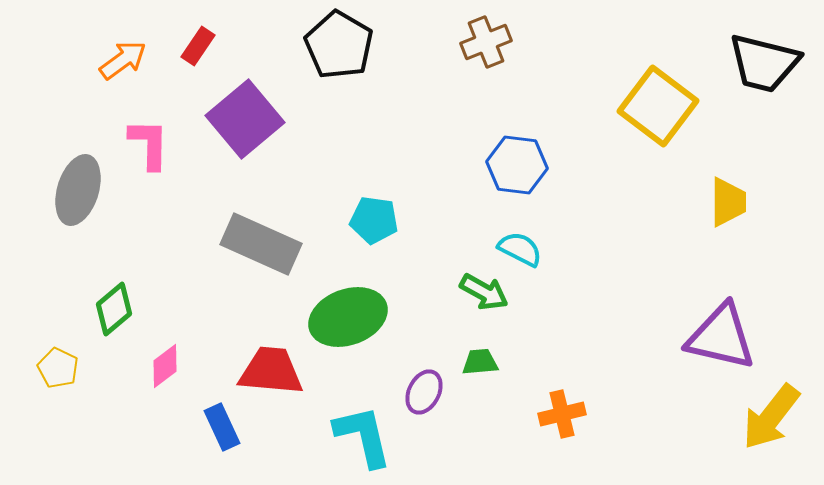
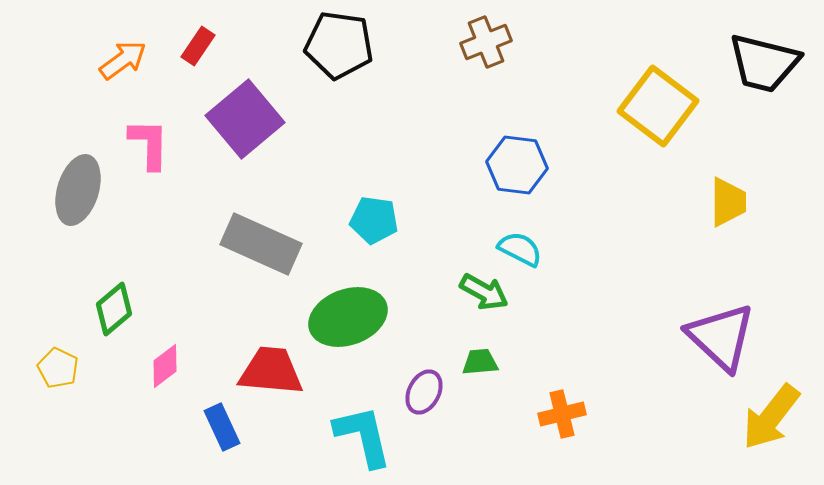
black pentagon: rotated 22 degrees counterclockwise
purple triangle: rotated 30 degrees clockwise
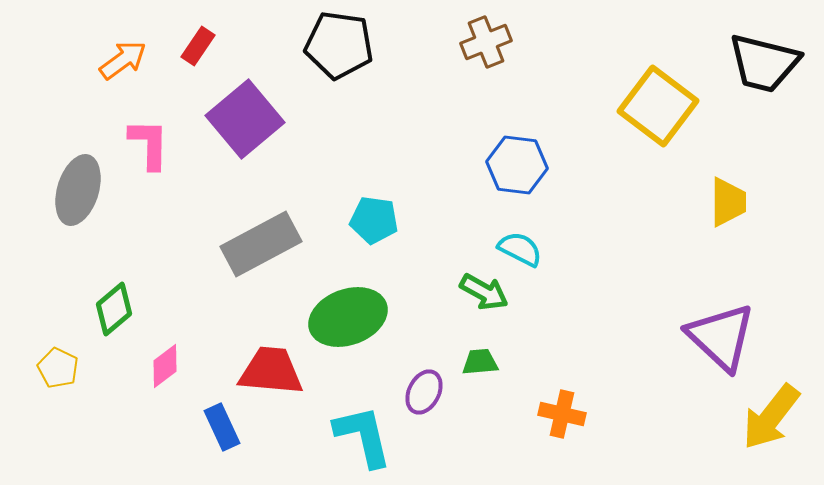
gray rectangle: rotated 52 degrees counterclockwise
orange cross: rotated 27 degrees clockwise
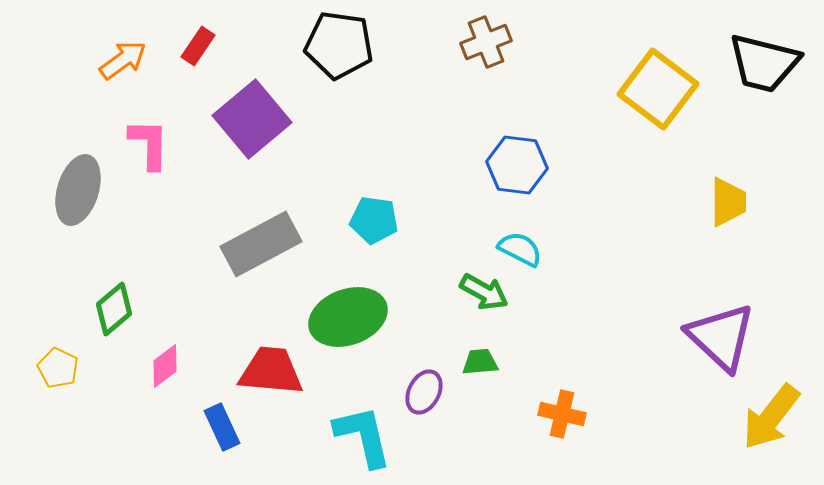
yellow square: moved 17 px up
purple square: moved 7 px right
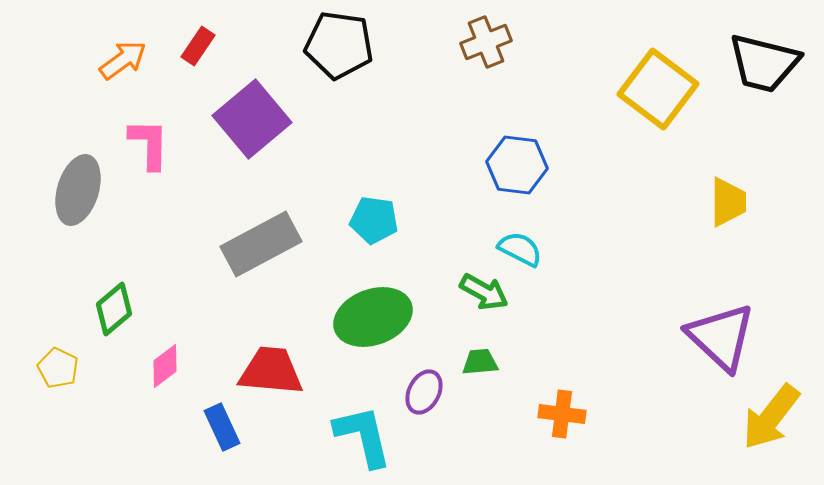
green ellipse: moved 25 px right
orange cross: rotated 6 degrees counterclockwise
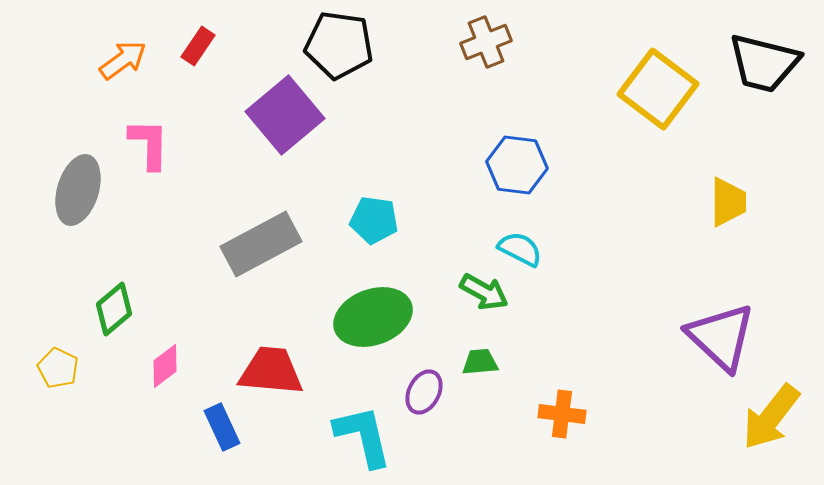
purple square: moved 33 px right, 4 px up
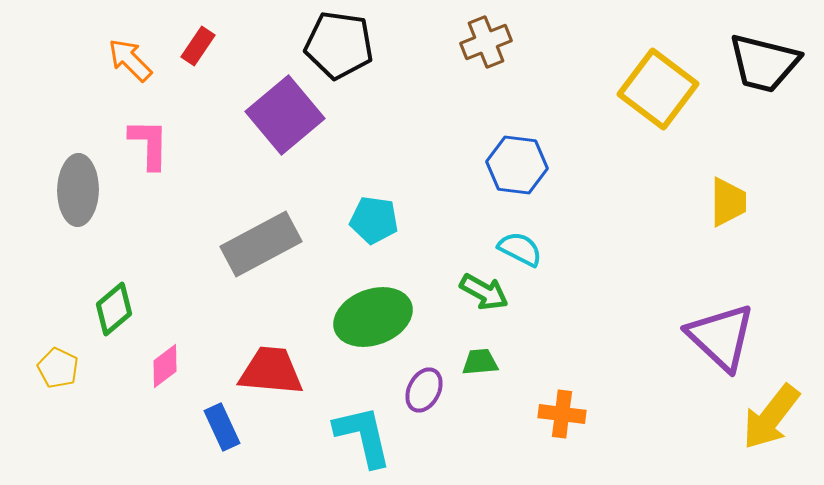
orange arrow: moved 7 px right; rotated 99 degrees counterclockwise
gray ellipse: rotated 16 degrees counterclockwise
purple ellipse: moved 2 px up
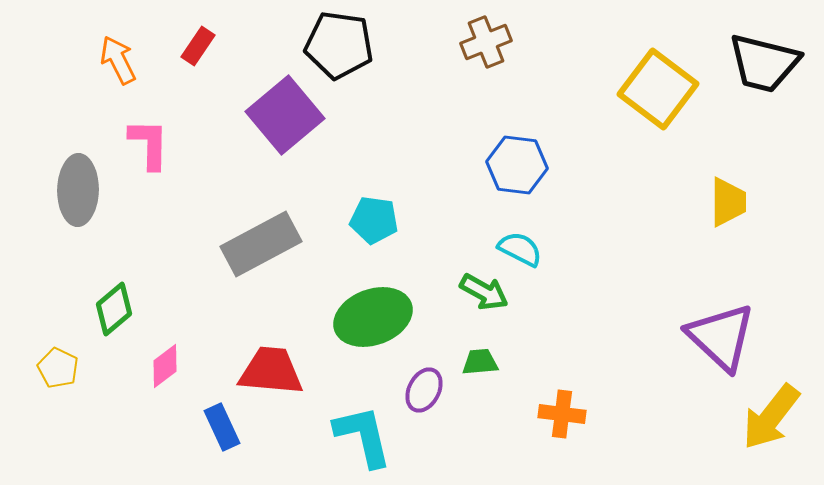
orange arrow: moved 12 px left; rotated 18 degrees clockwise
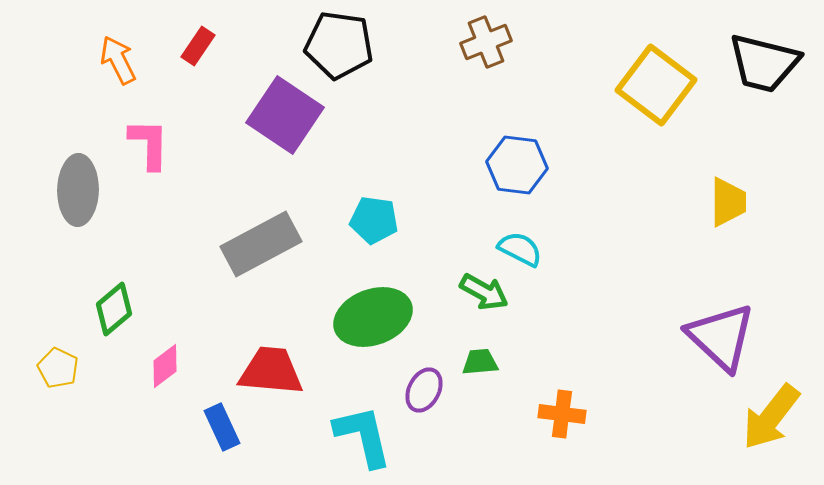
yellow square: moved 2 px left, 4 px up
purple square: rotated 16 degrees counterclockwise
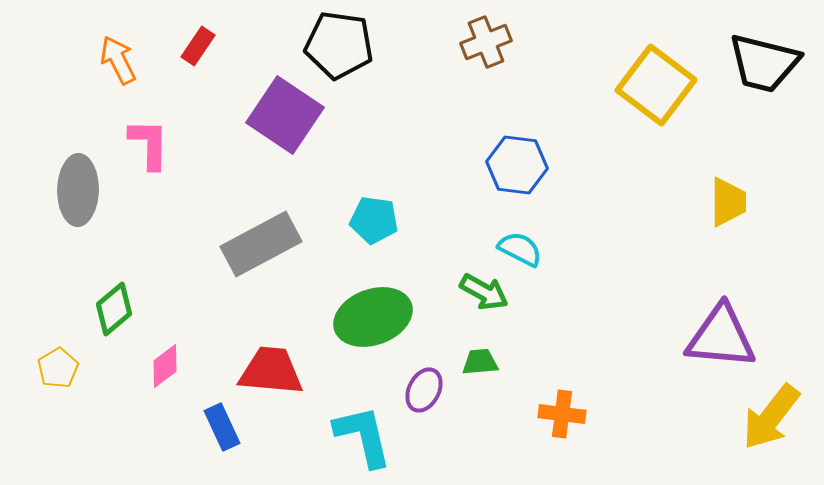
purple triangle: rotated 38 degrees counterclockwise
yellow pentagon: rotated 15 degrees clockwise
